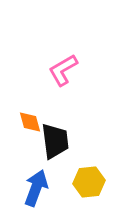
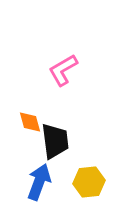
blue arrow: moved 3 px right, 6 px up
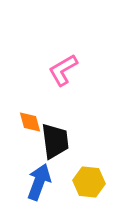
yellow hexagon: rotated 12 degrees clockwise
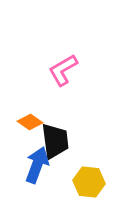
orange diamond: rotated 40 degrees counterclockwise
blue arrow: moved 2 px left, 17 px up
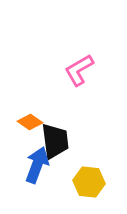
pink L-shape: moved 16 px right
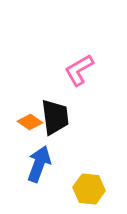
black trapezoid: moved 24 px up
blue arrow: moved 2 px right, 1 px up
yellow hexagon: moved 7 px down
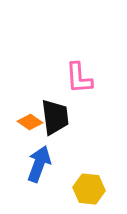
pink L-shape: moved 8 px down; rotated 64 degrees counterclockwise
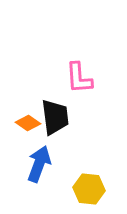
orange diamond: moved 2 px left, 1 px down
